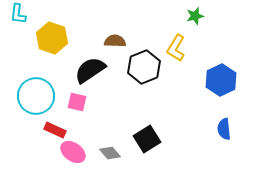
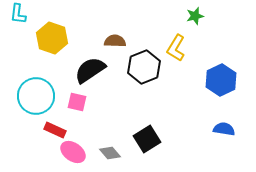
blue semicircle: rotated 105 degrees clockwise
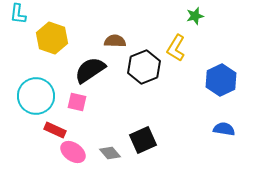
black square: moved 4 px left, 1 px down; rotated 8 degrees clockwise
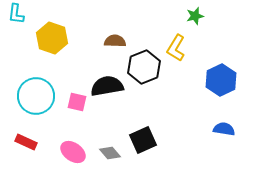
cyan L-shape: moved 2 px left
black semicircle: moved 17 px right, 16 px down; rotated 24 degrees clockwise
red rectangle: moved 29 px left, 12 px down
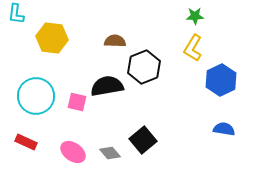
green star: rotated 12 degrees clockwise
yellow hexagon: rotated 12 degrees counterclockwise
yellow L-shape: moved 17 px right
black square: rotated 16 degrees counterclockwise
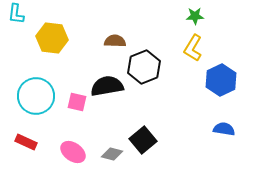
gray diamond: moved 2 px right, 1 px down; rotated 35 degrees counterclockwise
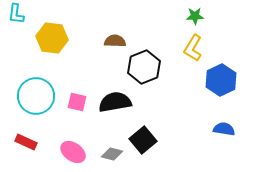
black semicircle: moved 8 px right, 16 px down
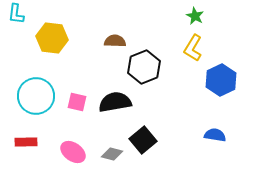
green star: rotated 30 degrees clockwise
blue semicircle: moved 9 px left, 6 px down
red rectangle: rotated 25 degrees counterclockwise
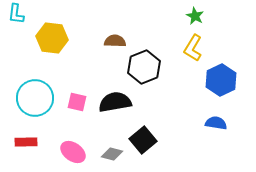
cyan circle: moved 1 px left, 2 px down
blue semicircle: moved 1 px right, 12 px up
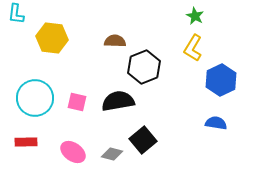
black semicircle: moved 3 px right, 1 px up
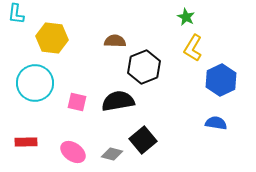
green star: moved 9 px left, 1 px down
cyan circle: moved 15 px up
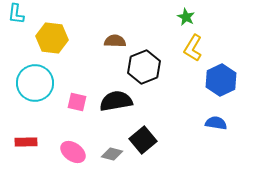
black semicircle: moved 2 px left
